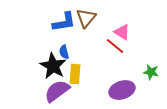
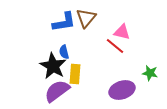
pink triangle: rotated 18 degrees counterclockwise
green star: moved 1 px left, 1 px down
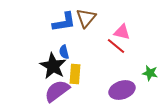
red line: moved 1 px right
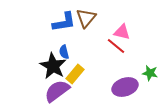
yellow rectangle: rotated 36 degrees clockwise
purple ellipse: moved 3 px right, 3 px up
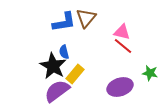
red line: moved 7 px right
purple ellipse: moved 5 px left
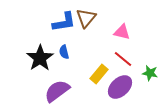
red line: moved 13 px down
black star: moved 13 px left, 8 px up; rotated 8 degrees clockwise
yellow rectangle: moved 24 px right
purple ellipse: rotated 25 degrees counterclockwise
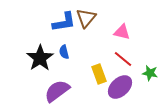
yellow rectangle: rotated 60 degrees counterclockwise
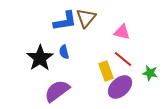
blue L-shape: moved 1 px right, 1 px up
yellow rectangle: moved 7 px right, 3 px up
